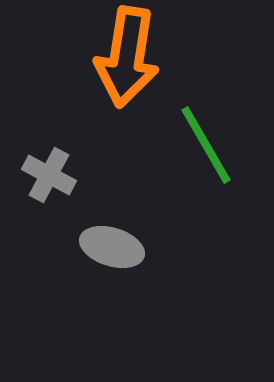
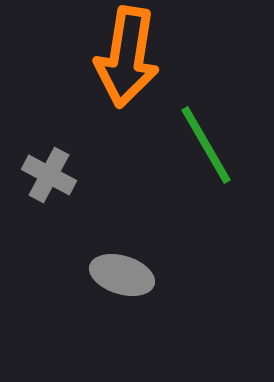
gray ellipse: moved 10 px right, 28 px down
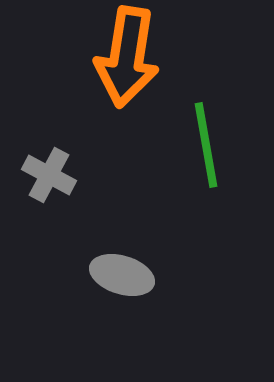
green line: rotated 20 degrees clockwise
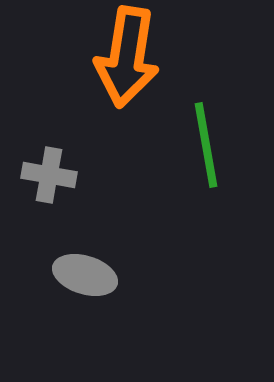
gray cross: rotated 18 degrees counterclockwise
gray ellipse: moved 37 px left
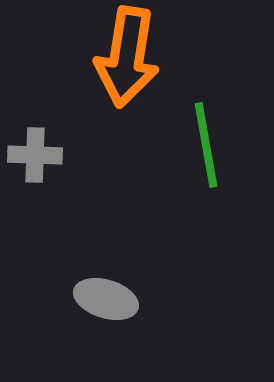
gray cross: moved 14 px left, 20 px up; rotated 8 degrees counterclockwise
gray ellipse: moved 21 px right, 24 px down
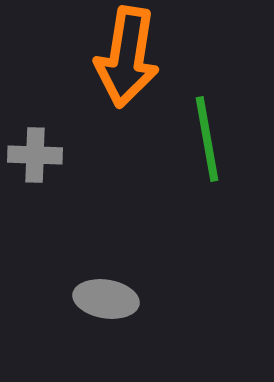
green line: moved 1 px right, 6 px up
gray ellipse: rotated 8 degrees counterclockwise
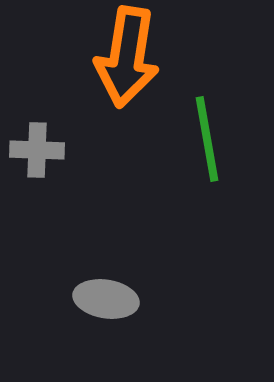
gray cross: moved 2 px right, 5 px up
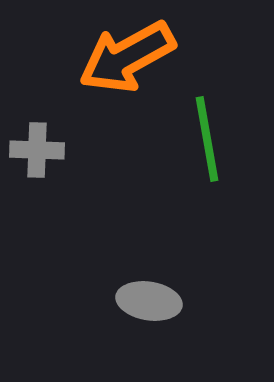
orange arrow: rotated 52 degrees clockwise
gray ellipse: moved 43 px right, 2 px down
